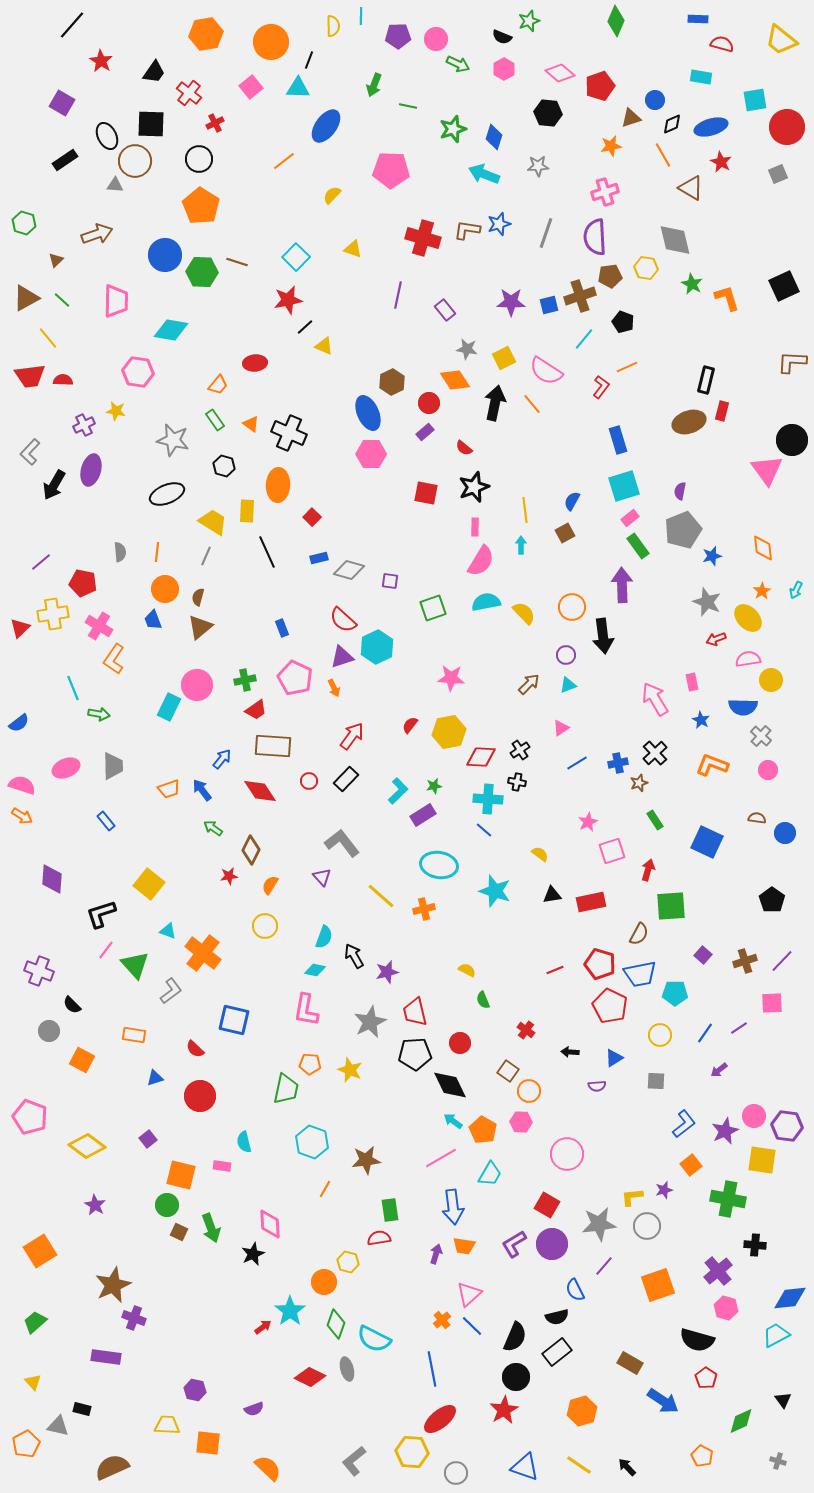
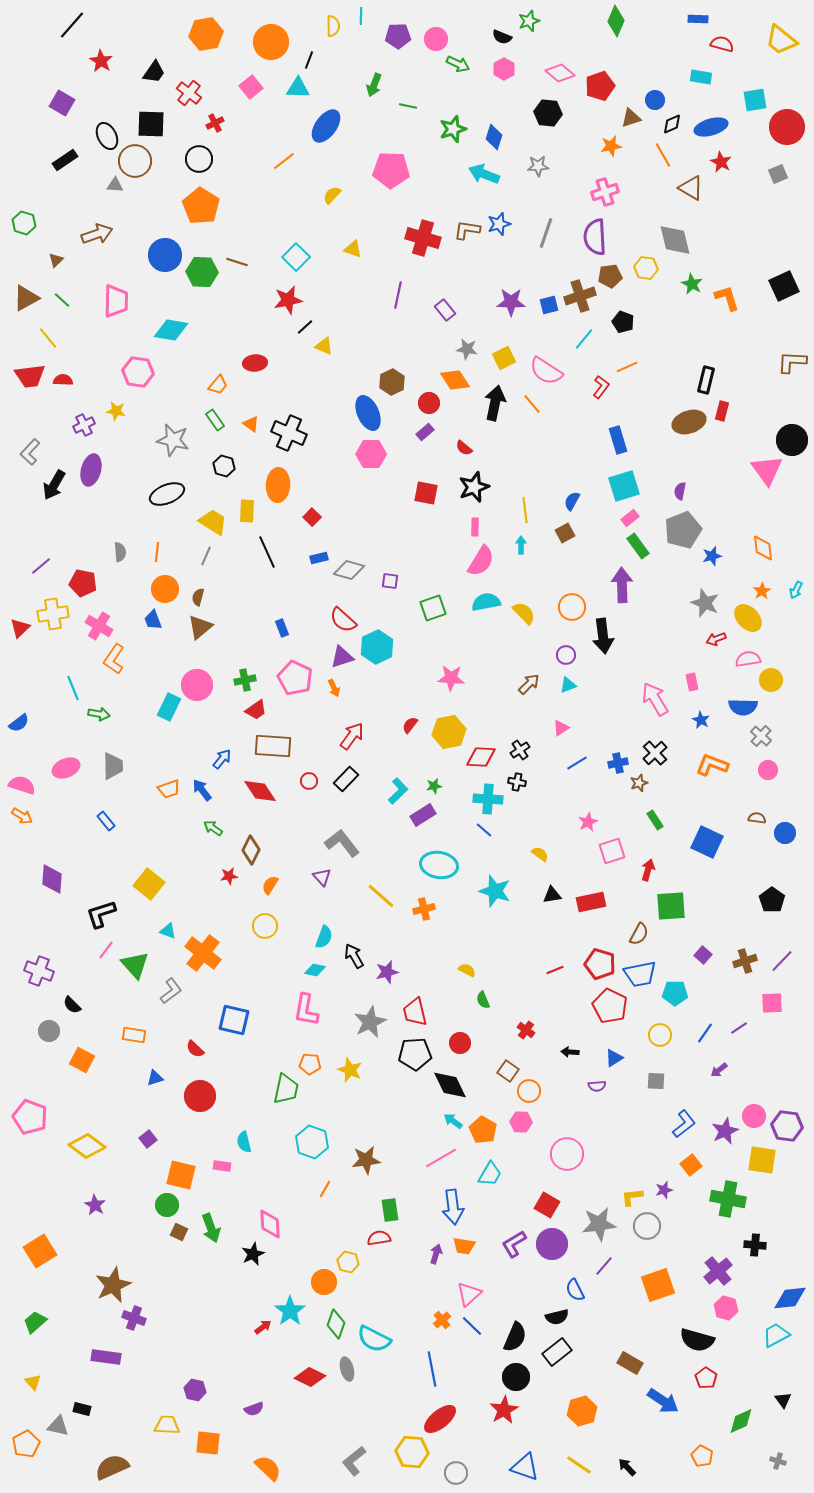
purple line at (41, 562): moved 4 px down
gray star at (707, 602): moved 2 px left, 1 px down
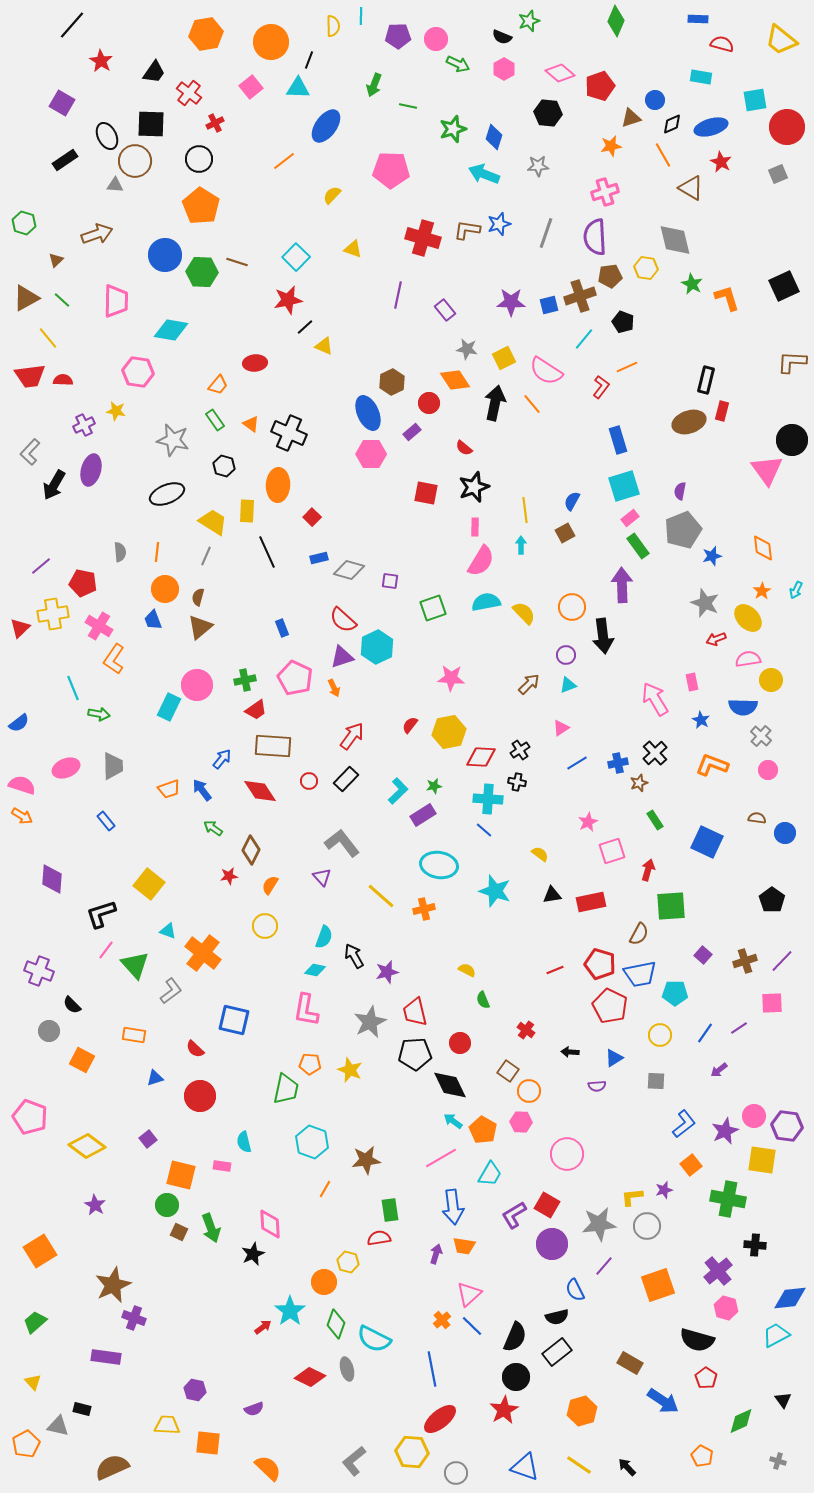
purple rectangle at (425, 432): moved 13 px left
purple L-shape at (514, 1244): moved 29 px up
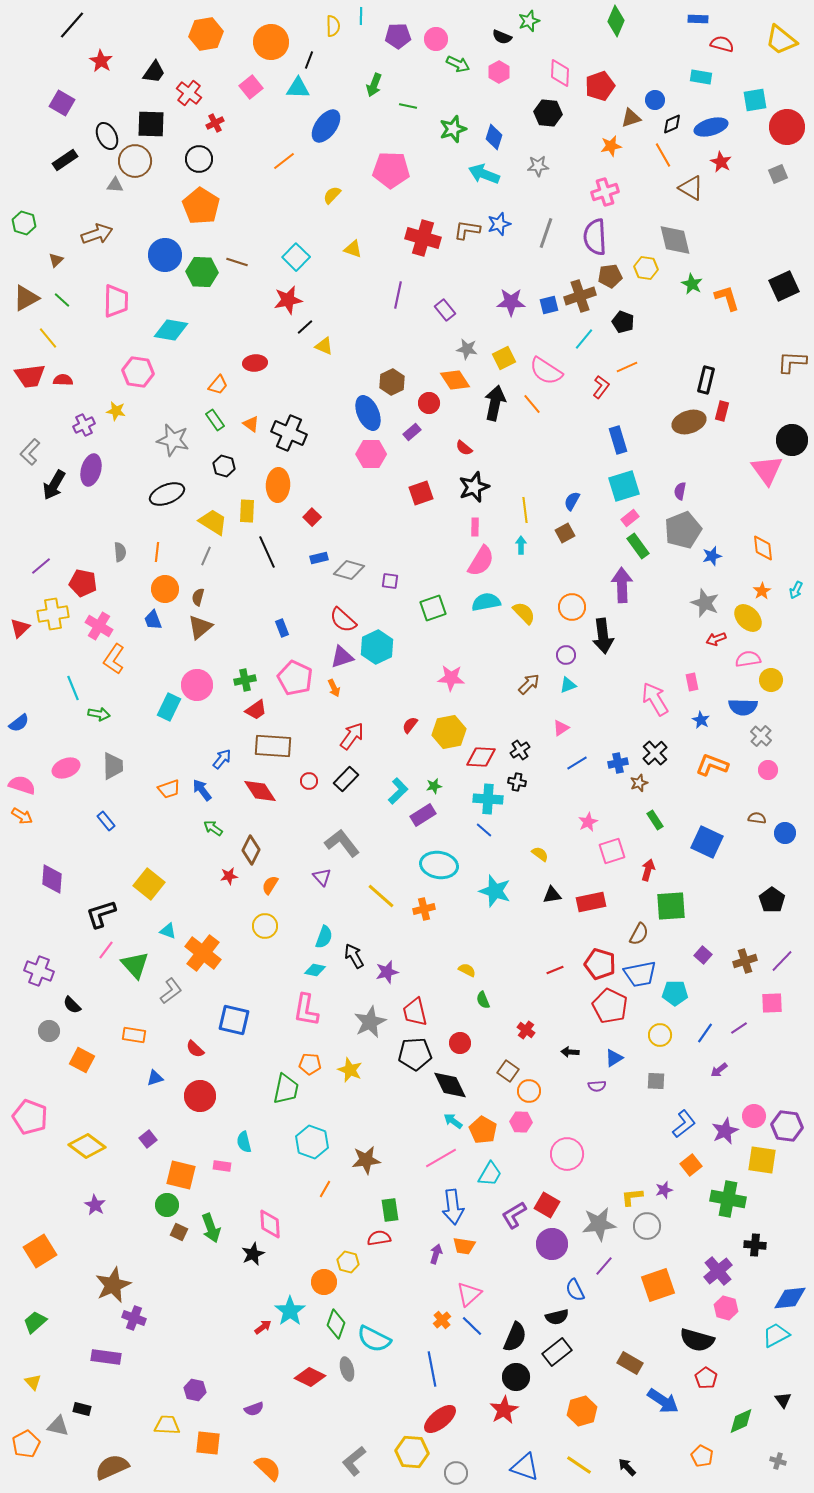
pink hexagon at (504, 69): moved 5 px left, 3 px down
pink diamond at (560, 73): rotated 52 degrees clockwise
red square at (426, 493): moved 5 px left; rotated 30 degrees counterclockwise
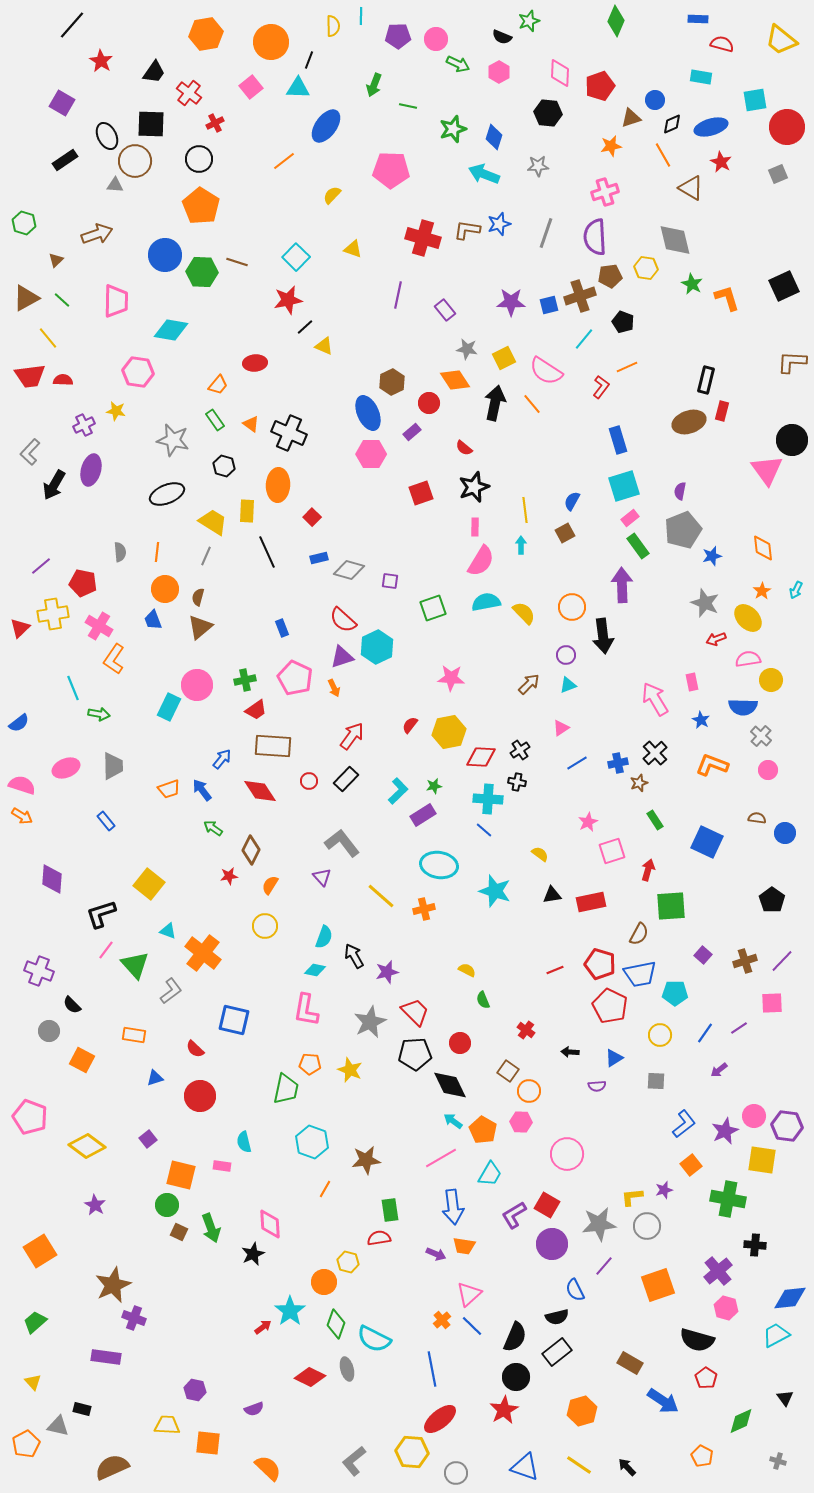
red trapezoid at (415, 1012): rotated 148 degrees clockwise
purple arrow at (436, 1254): rotated 96 degrees clockwise
black triangle at (783, 1400): moved 2 px right, 2 px up
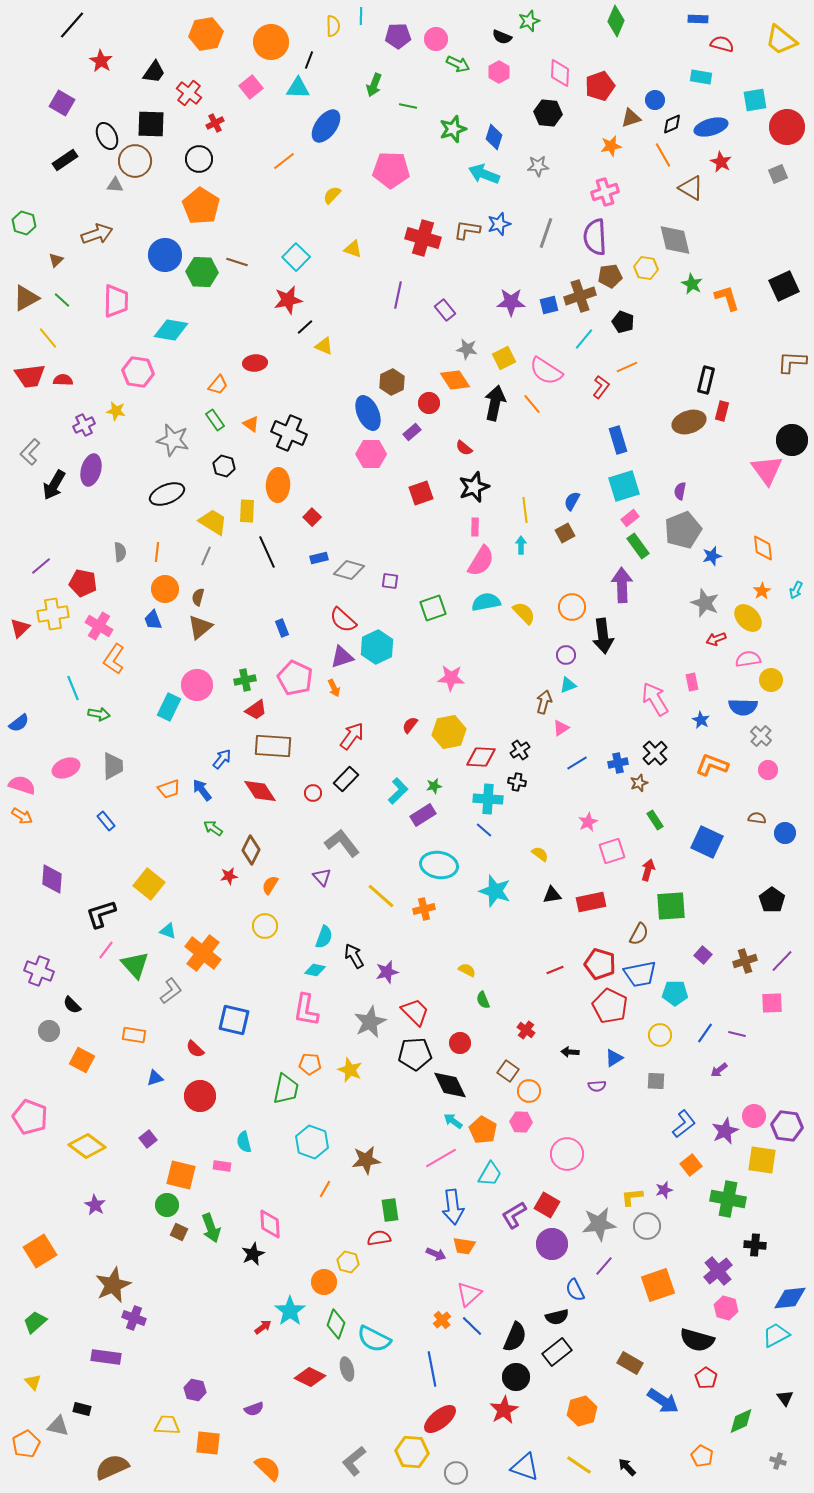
brown arrow at (529, 684): moved 15 px right, 18 px down; rotated 30 degrees counterclockwise
red circle at (309, 781): moved 4 px right, 12 px down
purple line at (739, 1028): moved 2 px left, 6 px down; rotated 48 degrees clockwise
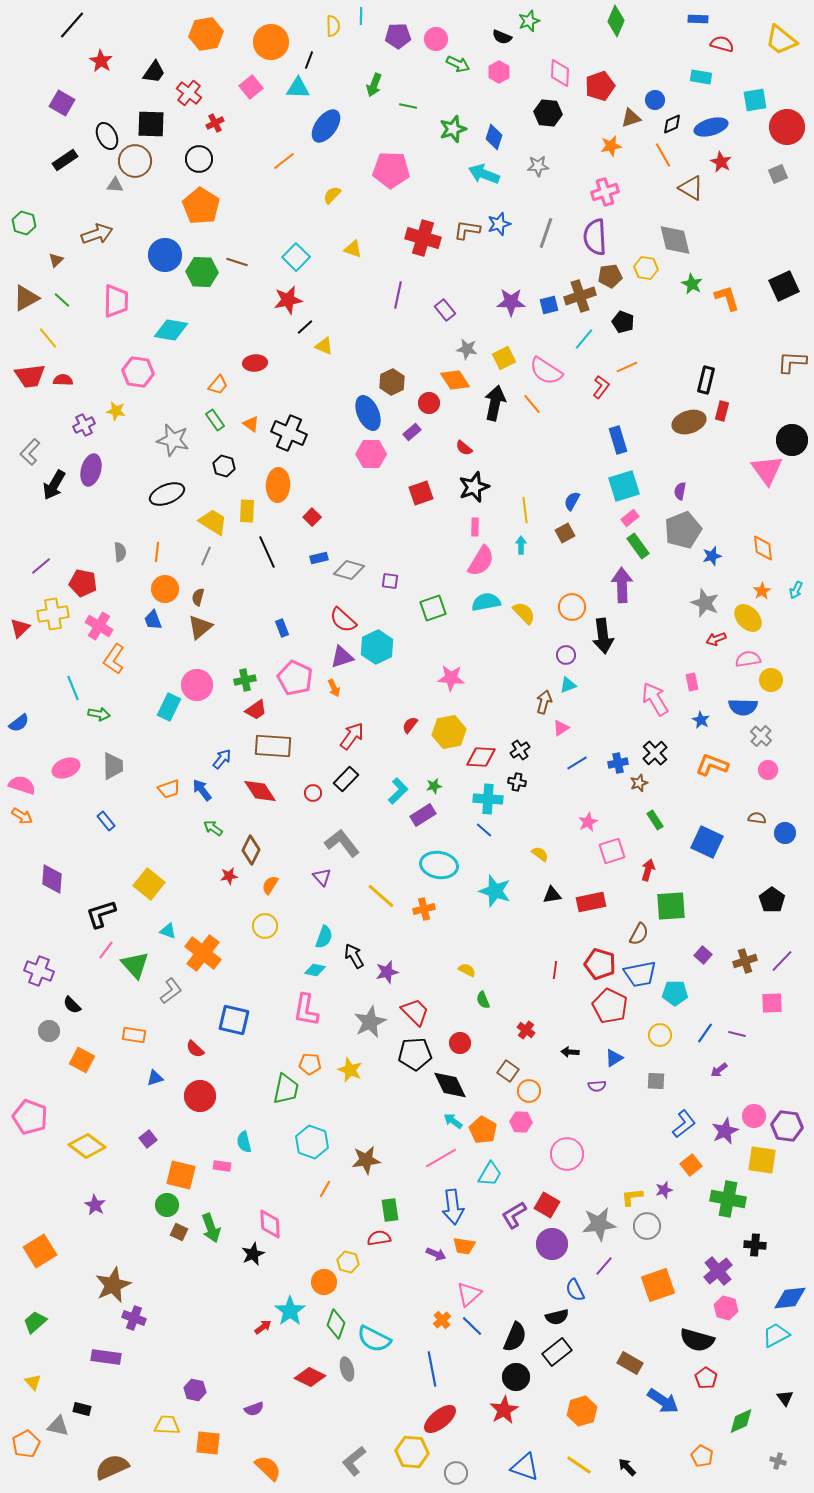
red line at (555, 970): rotated 60 degrees counterclockwise
